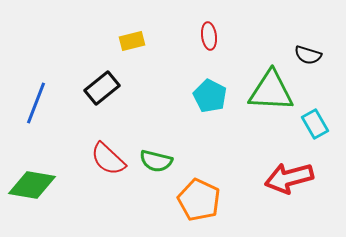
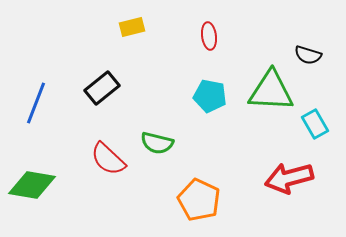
yellow rectangle: moved 14 px up
cyan pentagon: rotated 16 degrees counterclockwise
green semicircle: moved 1 px right, 18 px up
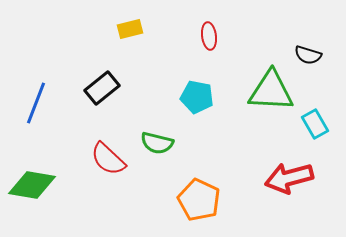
yellow rectangle: moved 2 px left, 2 px down
cyan pentagon: moved 13 px left, 1 px down
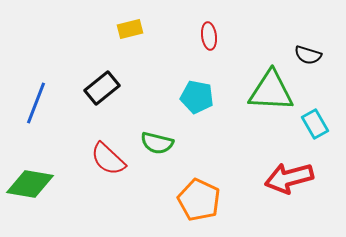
green diamond: moved 2 px left, 1 px up
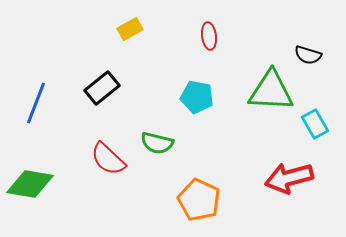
yellow rectangle: rotated 15 degrees counterclockwise
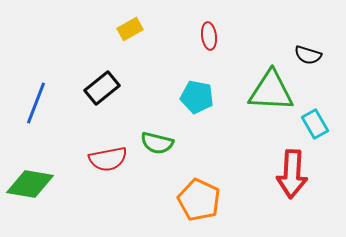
red semicircle: rotated 54 degrees counterclockwise
red arrow: moved 3 px right, 4 px up; rotated 72 degrees counterclockwise
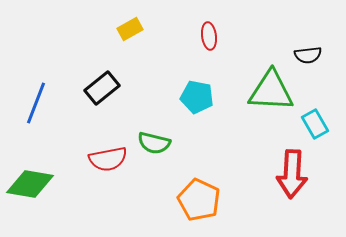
black semicircle: rotated 24 degrees counterclockwise
green semicircle: moved 3 px left
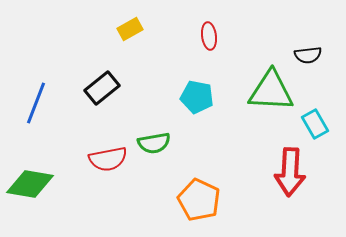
green semicircle: rotated 24 degrees counterclockwise
red arrow: moved 2 px left, 2 px up
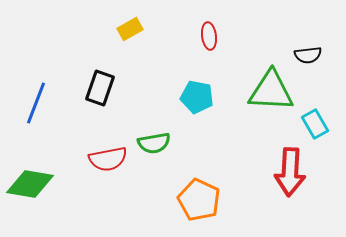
black rectangle: moved 2 px left; rotated 32 degrees counterclockwise
